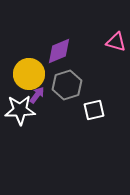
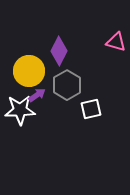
purple diamond: rotated 40 degrees counterclockwise
yellow circle: moved 3 px up
gray hexagon: rotated 12 degrees counterclockwise
purple arrow: rotated 18 degrees clockwise
white square: moved 3 px left, 1 px up
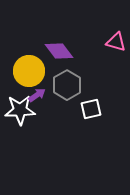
purple diamond: rotated 64 degrees counterclockwise
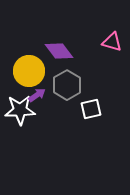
pink triangle: moved 4 px left
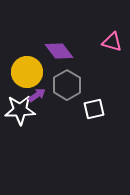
yellow circle: moved 2 px left, 1 px down
white square: moved 3 px right
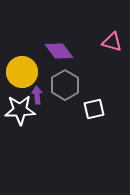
yellow circle: moved 5 px left
gray hexagon: moved 2 px left
purple arrow: rotated 60 degrees counterclockwise
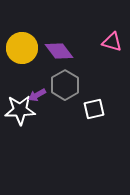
yellow circle: moved 24 px up
purple arrow: rotated 114 degrees counterclockwise
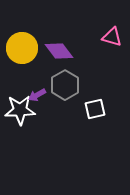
pink triangle: moved 5 px up
white square: moved 1 px right
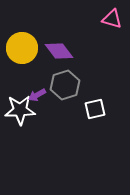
pink triangle: moved 18 px up
gray hexagon: rotated 12 degrees clockwise
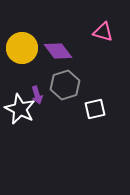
pink triangle: moved 9 px left, 13 px down
purple diamond: moved 1 px left
purple arrow: rotated 78 degrees counterclockwise
white star: moved 1 px up; rotated 28 degrees clockwise
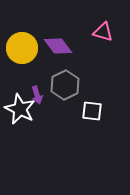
purple diamond: moved 5 px up
gray hexagon: rotated 8 degrees counterclockwise
white square: moved 3 px left, 2 px down; rotated 20 degrees clockwise
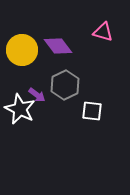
yellow circle: moved 2 px down
purple arrow: rotated 36 degrees counterclockwise
